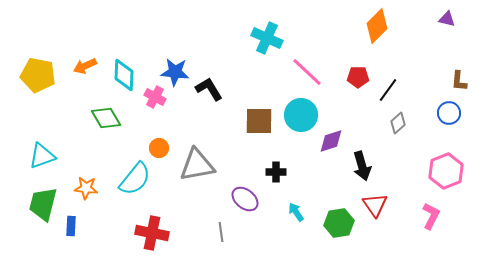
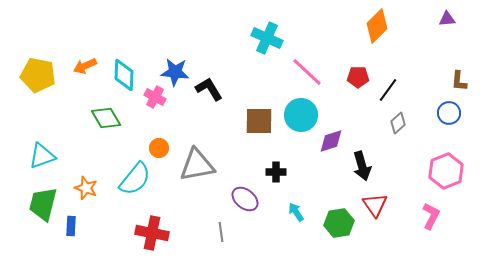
purple triangle: rotated 18 degrees counterclockwise
orange star: rotated 15 degrees clockwise
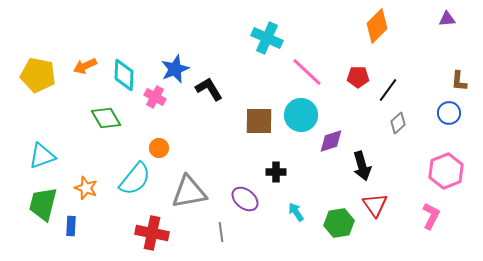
blue star: moved 3 px up; rotated 28 degrees counterclockwise
gray triangle: moved 8 px left, 27 px down
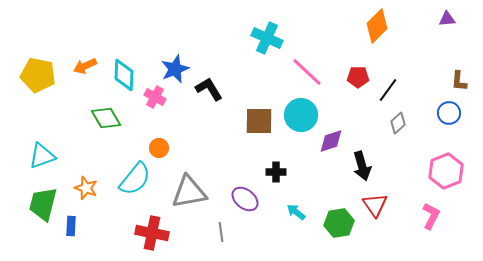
cyan arrow: rotated 18 degrees counterclockwise
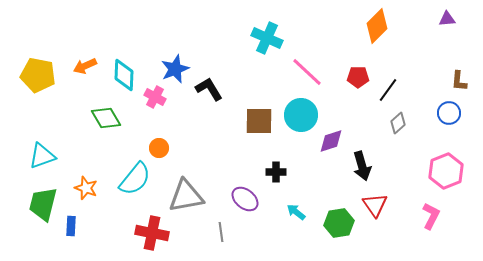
gray triangle: moved 3 px left, 4 px down
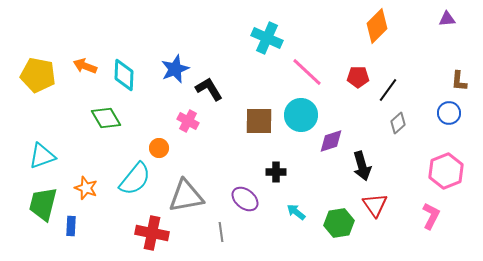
orange arrow: rotated 45 degrees clockwise
pink cross: moved 33 px right, 24 px down
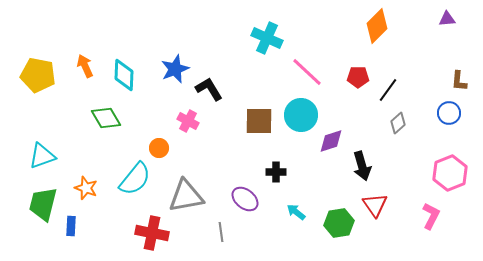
orange arrow: rotated 45 degrees clockwise
pink hexagon: moved 4 px right, 2 px down
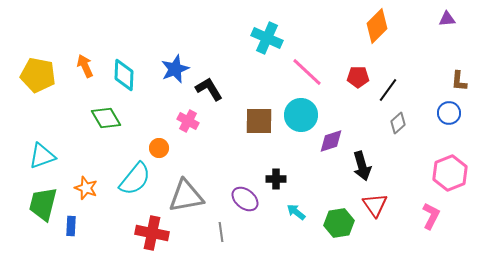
black cross: moved 7 px down
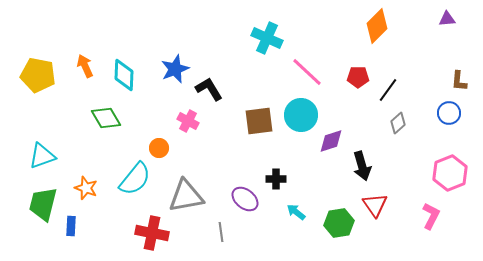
brown square: rotated 8 degrees counterclockwise
